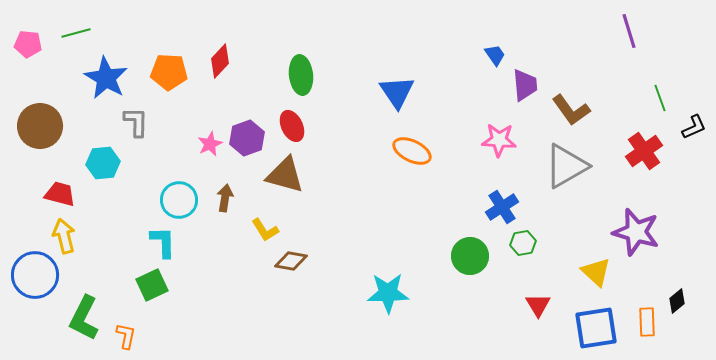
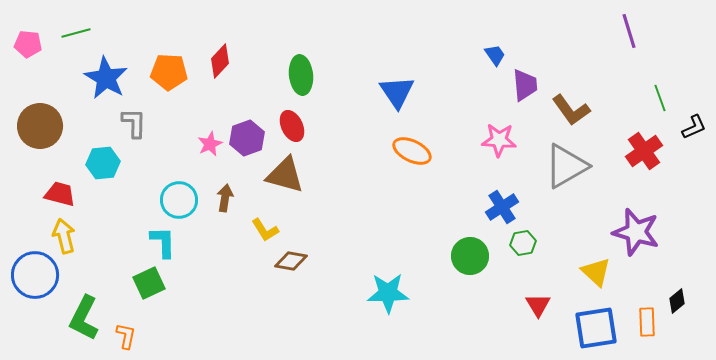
gray L-shape at (136, 122): moved 2 px left, 1 px down
green square at (152, 285): moved 3 px left, 2 px up
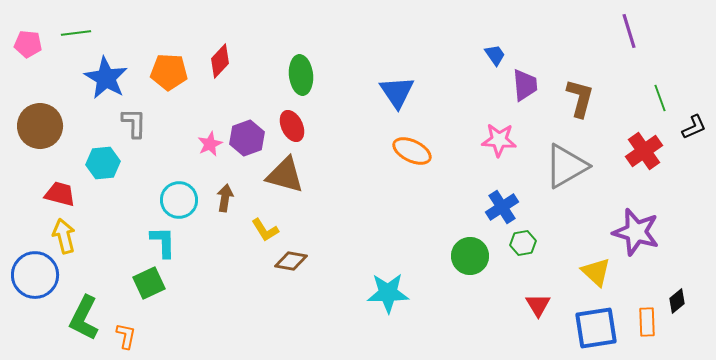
green line at (76, 33): rotated 8 degrees clockwise
brown L-shape at (571, 110): moved 9 px right, 12 px up; rotated 129 degrees counterclockwise
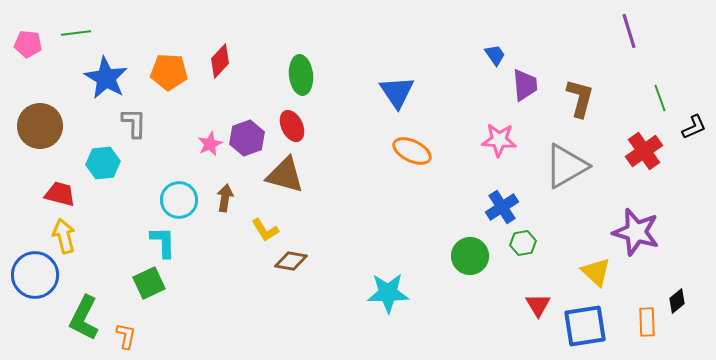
blue square at (596, 328): moved 11 px left, 2 px up
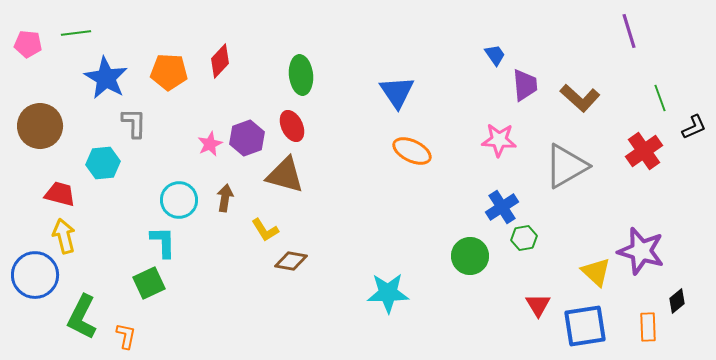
brown L-shape at (580, 98): rotated 117 degrees clockwise
purple star at (636, 232): moved 5 px right, 19 px down
green hexagon at (523, 243): moved 1 px right, 5 px up
green L-shape at (84, 318): moved 2 px left, 1 px up
orange rectangle at (647, 322): moved 1 px right, 5 px down
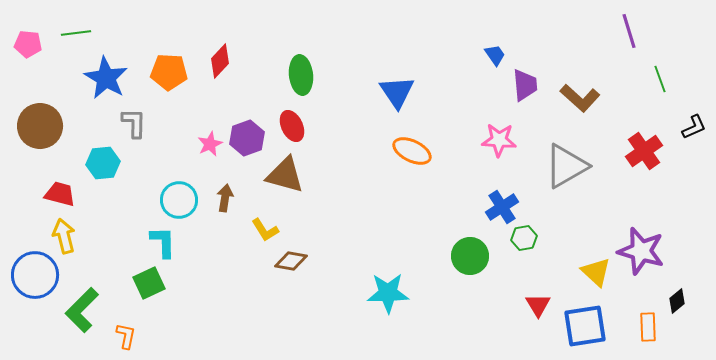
green line at (660, 98): moved 19 px up
green L-shape at (82, 317): moved 7 px up; rotated 18 degrees clockwise
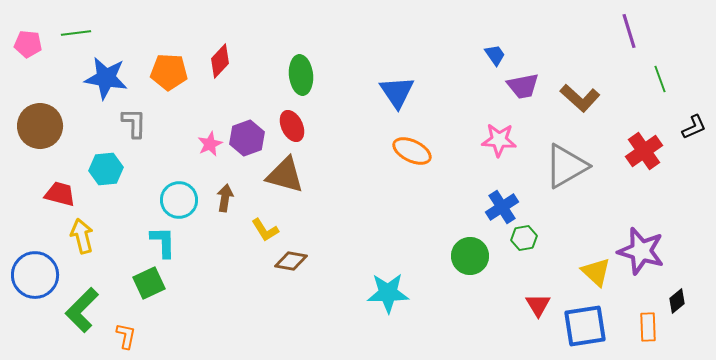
blue star at (106, 78): rotated 21 degrees counterclockwise
purple trapezoid at (525, 85): moved 2 px left, 1 px down; rotated 84 degrees clockwise
cyan hexagon at (103, 163): moved 3 px right, 6 px down
yellow arrow at (64, 236): moved 18 px right
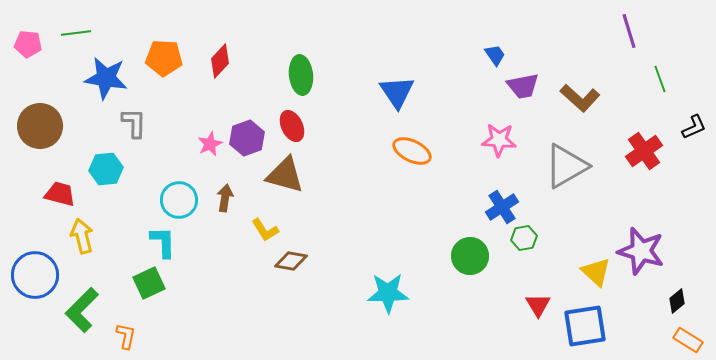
orange pentagon at (169, 72): moved 5 px left, 14 px up
orange rectangle at (648, 327): moved 40 px right, 13 px down; rotated 56 degrees counterclockwise
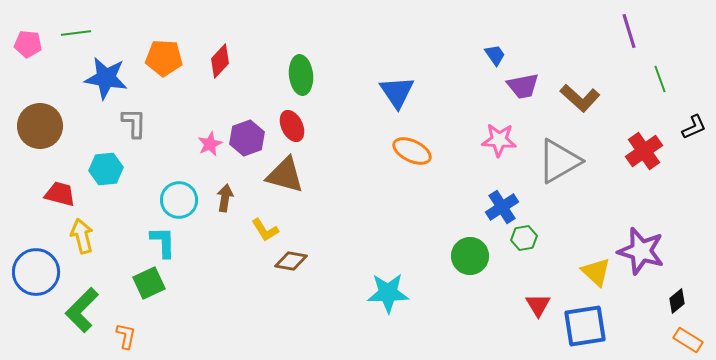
gray triangle at (566, 166): moved 7 px left, 5 px up
blue circle at (35, 275): moved 1 px right, 3 px up
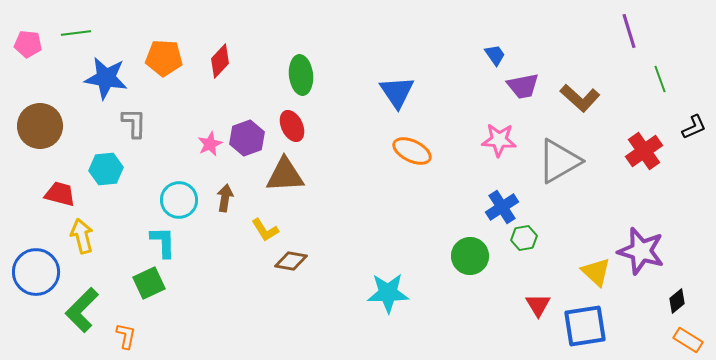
brown triangle at (285, 175): rotated 18 degrees counterclockwise
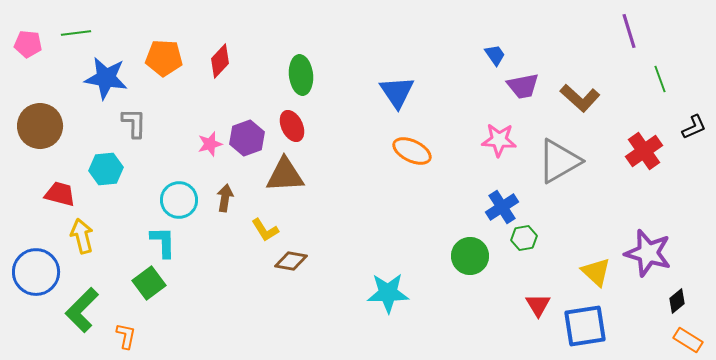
pink star at (210, 144): rotated 10 degrees clockwise
purple star at (641, 251): moved 7 px right, 2 px down
green square at (149, 283): rotated 12 degrees counterclockwise
